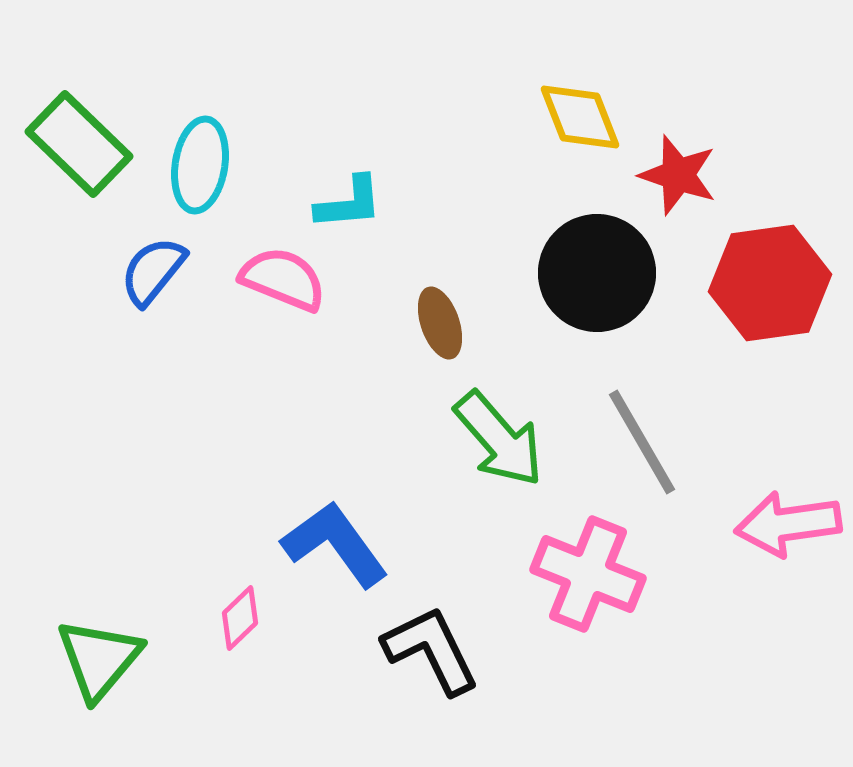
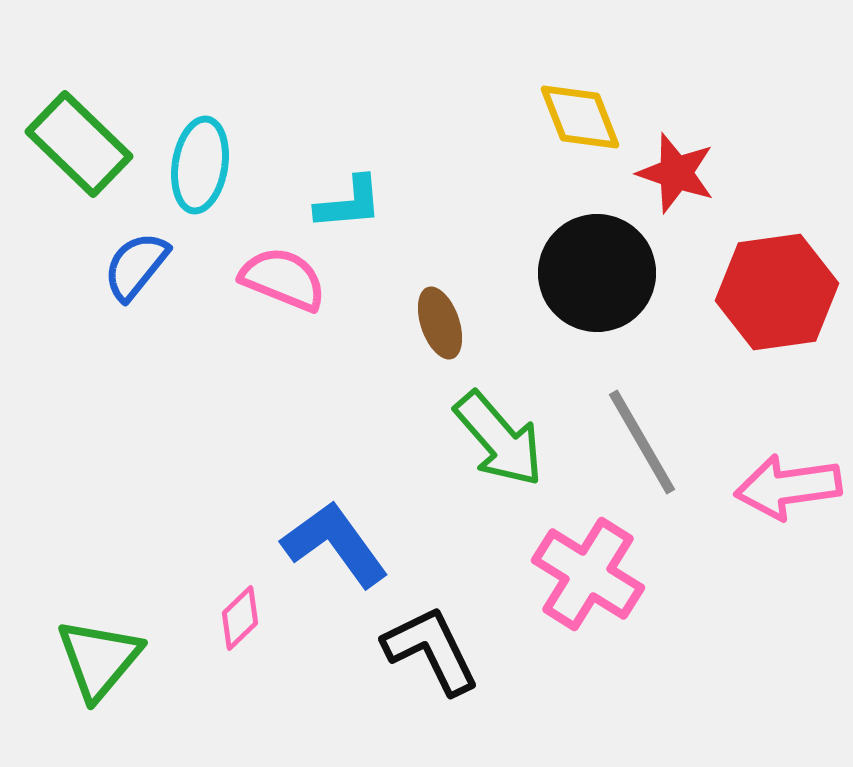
red star: moved 2 px left, 2 px up
blue semicircle: moved 17 px left, 5 px up
red hexagon: moved 7 px right, 9 px down
pink arrow: moved 37 px up
pink cross: rotated 10 degrees clockwise
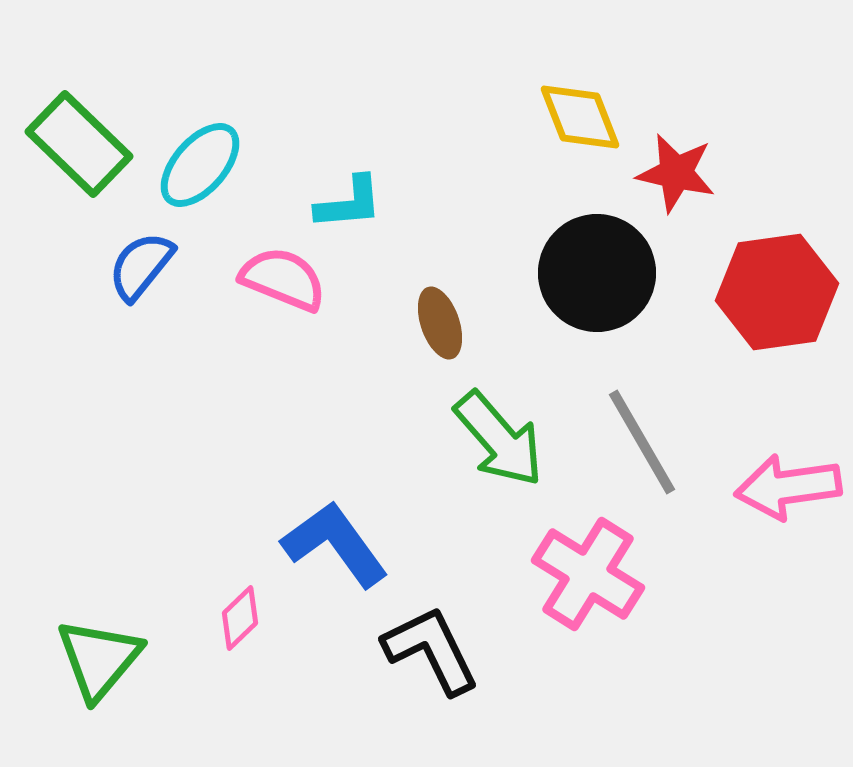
cyan ellipse: rotated 32 degrees clockwise
red star: rotated 6 degrees counterclockwise
blue semicircle: moved 5 px right
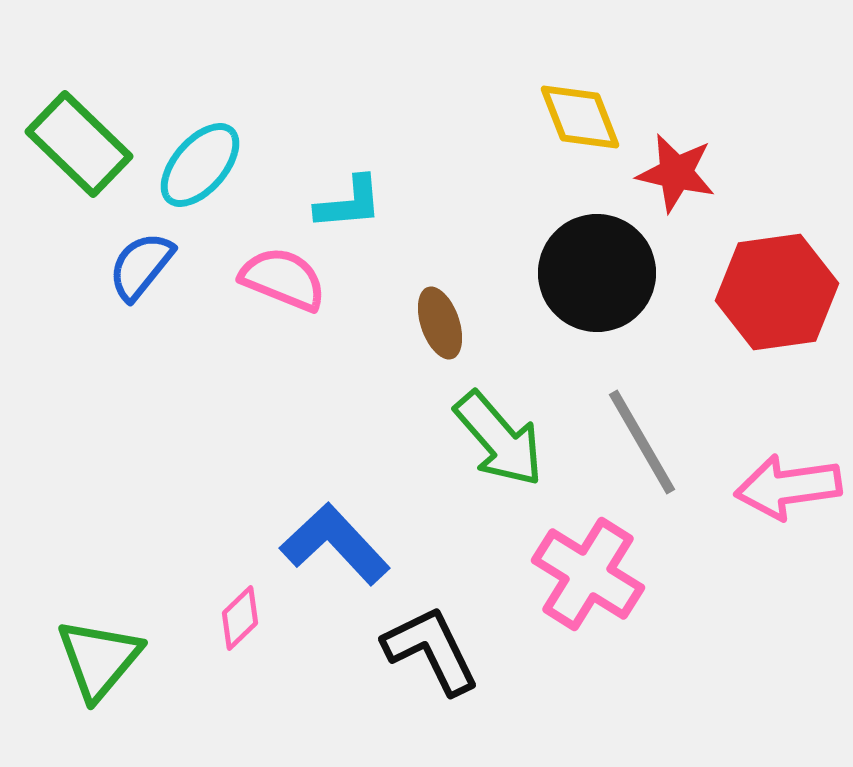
blue L-shape: rotated 7 degrees counterclockwise
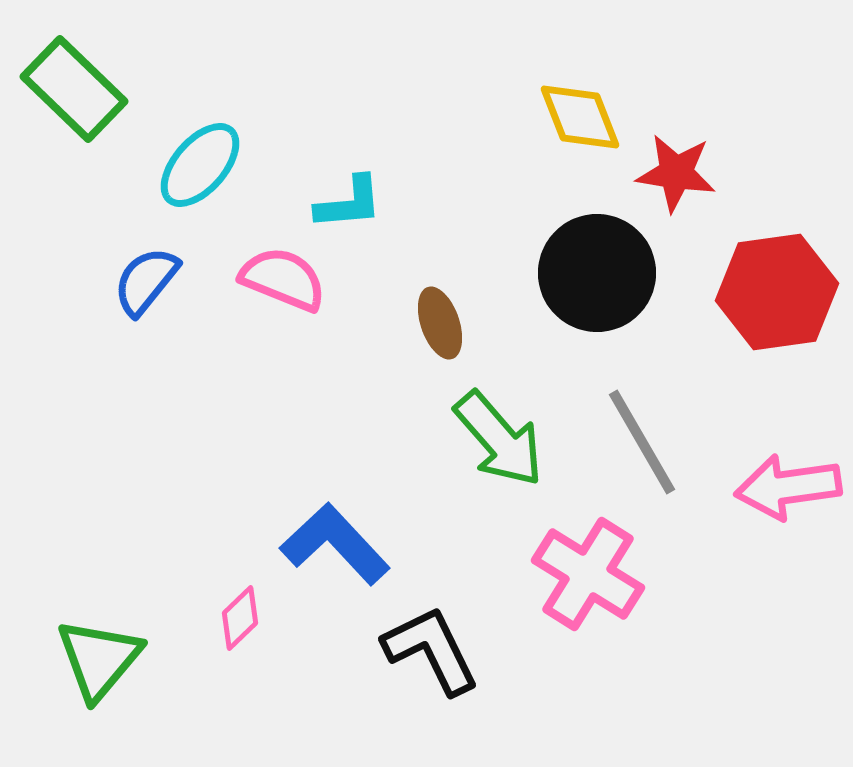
green rectangle: moved 5 px left, 55 px up
red star: rotated 4 degrees counterclockwise
blue semicircle: moved 5 px right, 15 px down
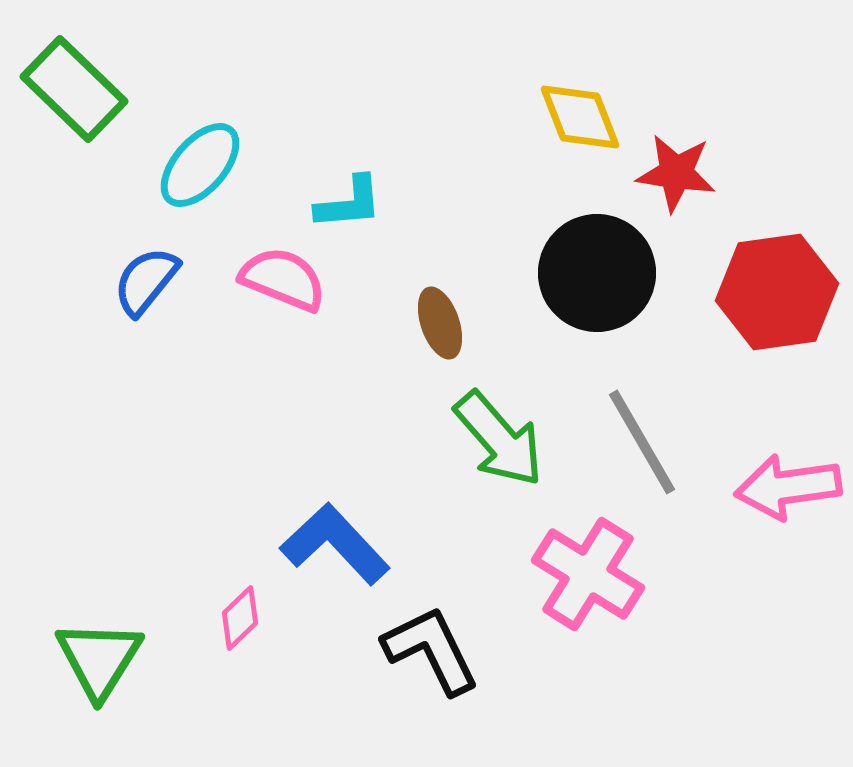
green triangle: rotated 8 degrees counterclockwise
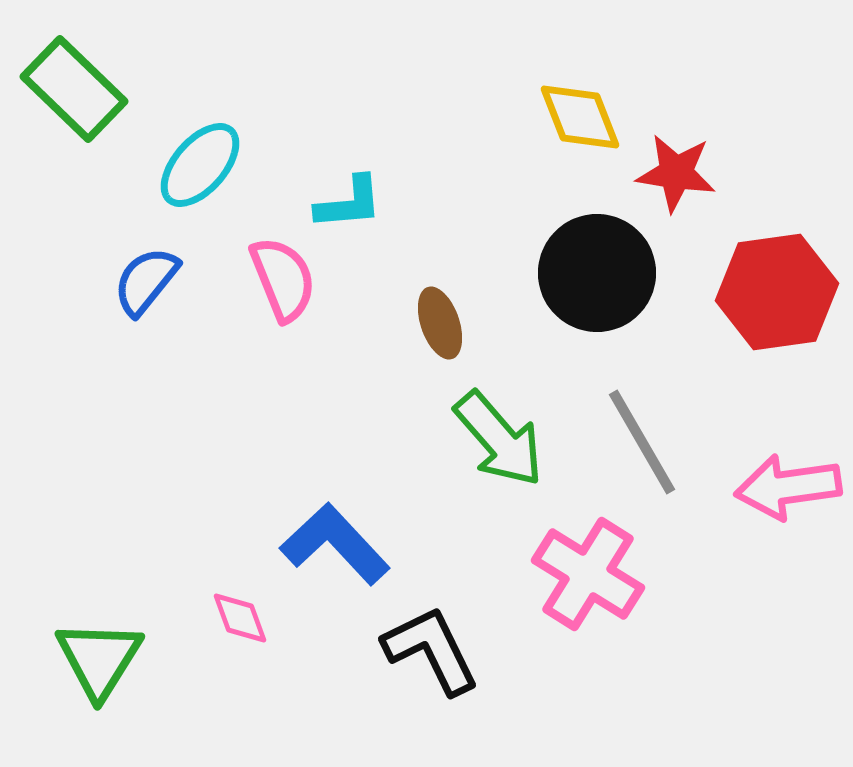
pink semicircle: rotated 46 degrees clockwise
pink diamond: rotated 66 degrees counterclockwise
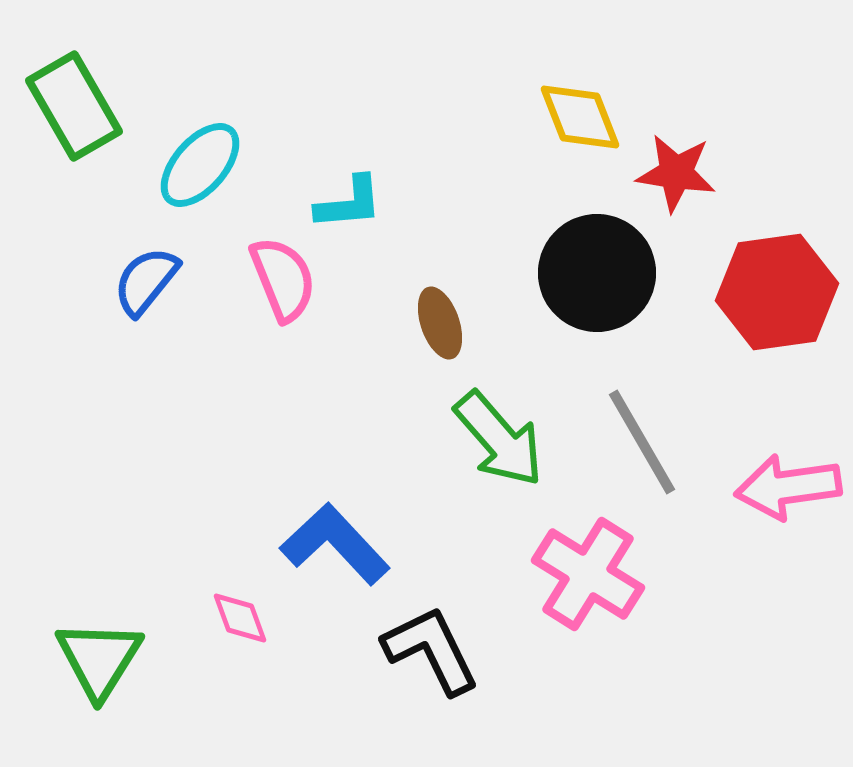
green rectangle: moved 17 px down; rotated 16 degrees clockwise
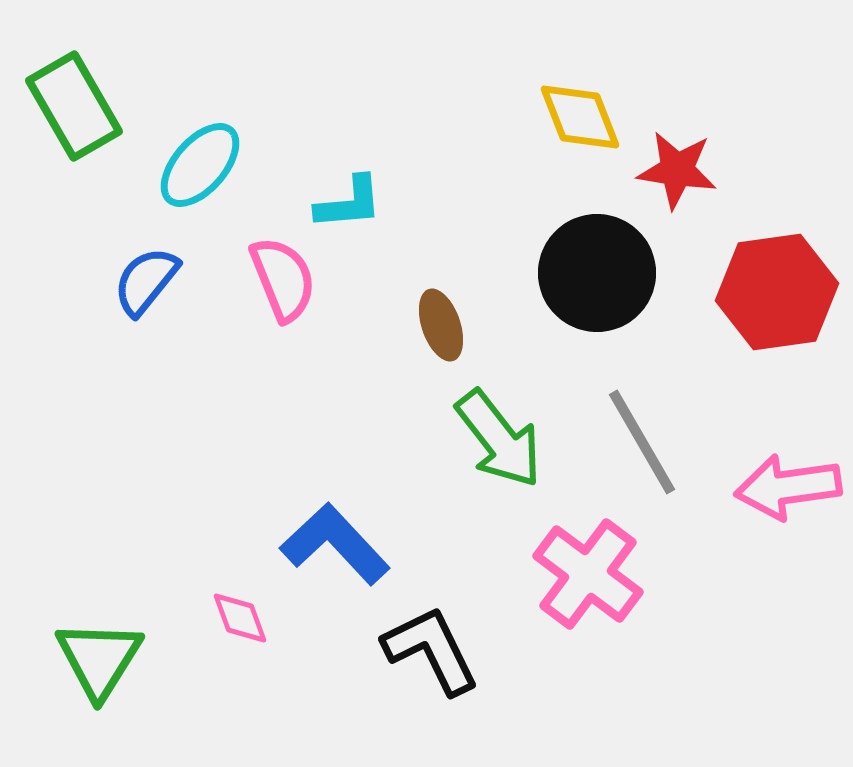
red star: moved 1 px right, 3 px up
brown ellipse: moved 1 px right, 2 px down
green arrow: rotated 3 degrees clockwise
pink cross: rotated 5 degrees clockwise
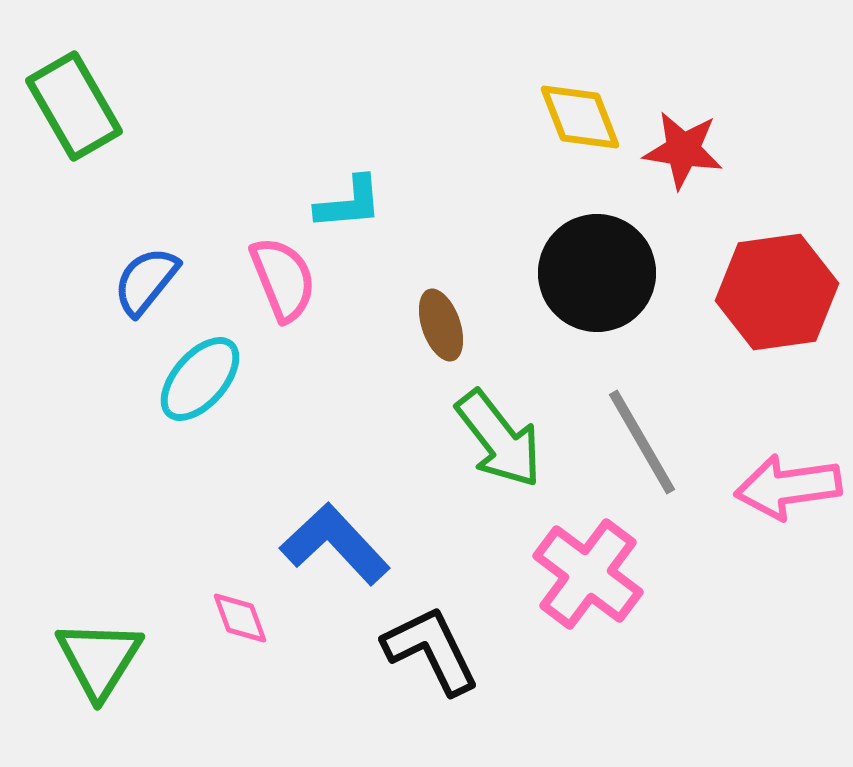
cyan ellipse: moved 214 px down
red star: moved 6 px right, 20 px up
